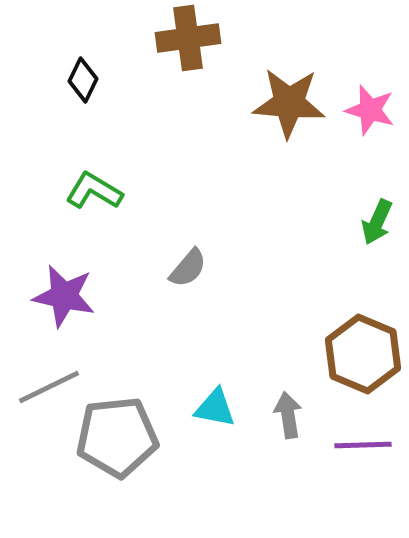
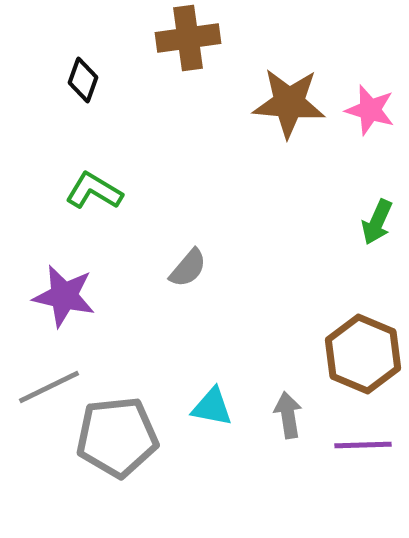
black diamond: rotated 6 degrees counterclockwise
cyan triangle: moved 3 px left, 1 px up
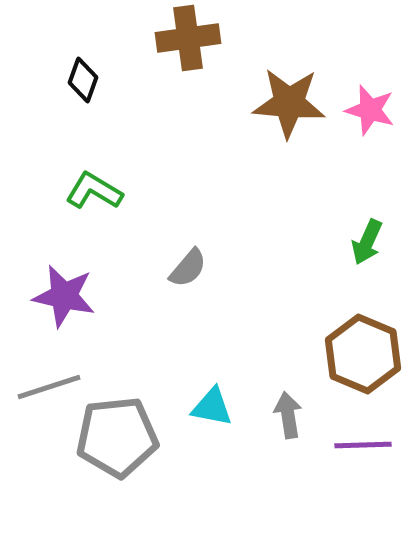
green arrow: moved 10 px left, 20 px down
gray line: rotated 8 degrees clockwise
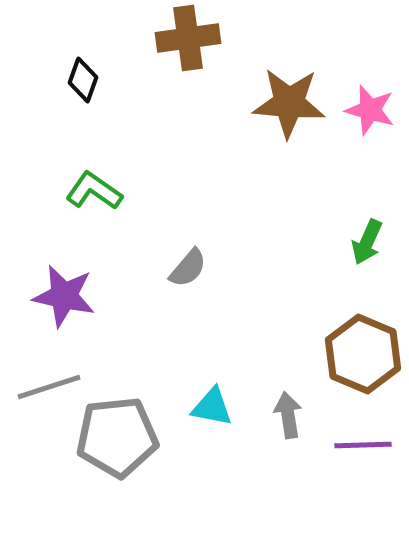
green L-shape: rotated 4 degrees clockwise
